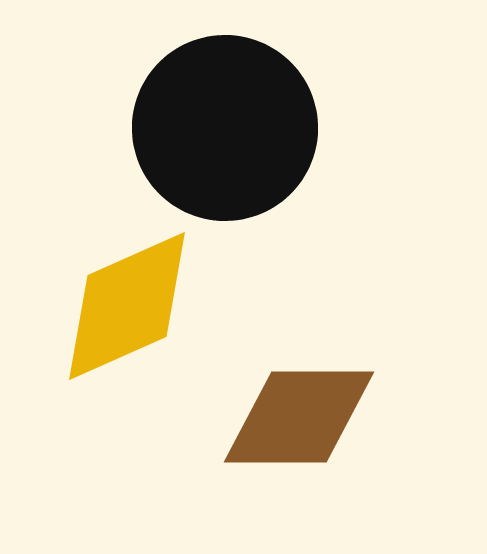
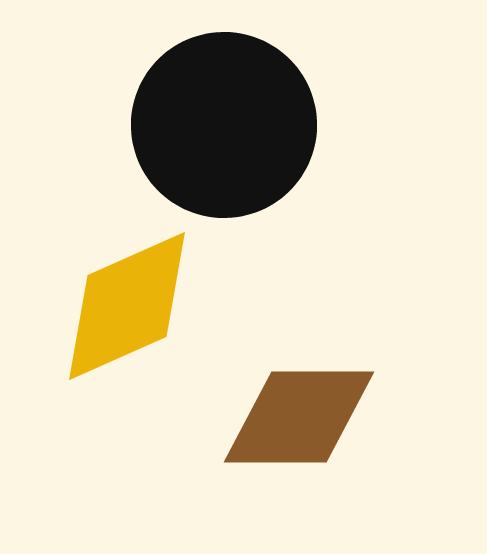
black circle: moved 1 px left, 3 px up
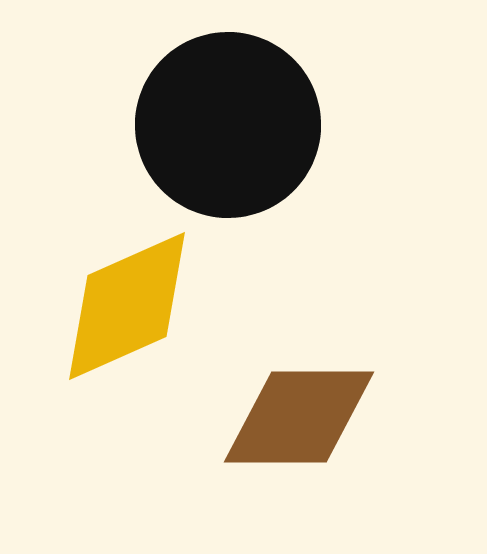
black circle: moved 4 px right
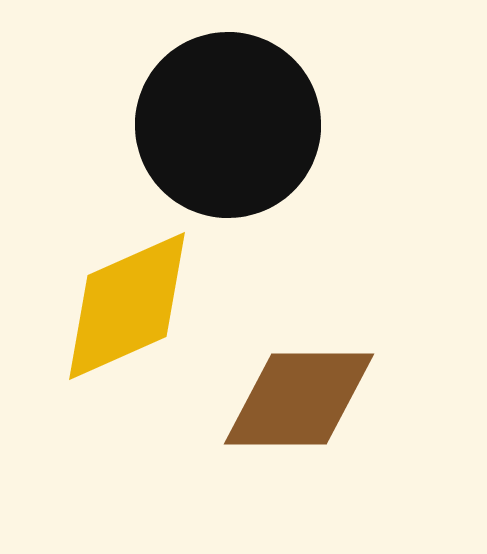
brown diamond: moved 18 px up
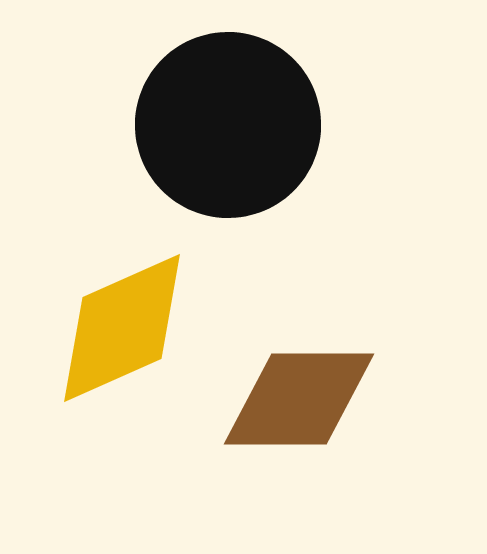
yellow diamond: moved 5 px left, 22 px down
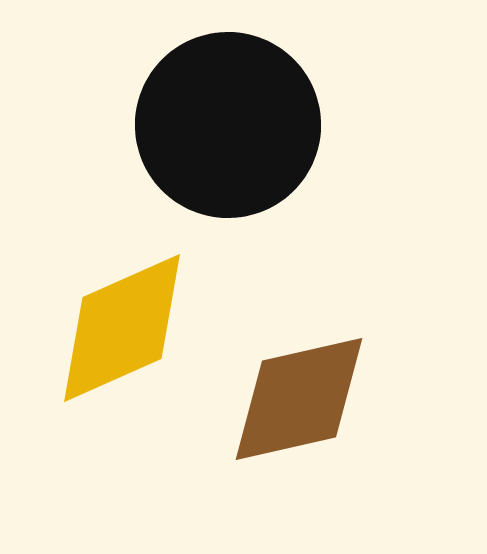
brown diamond: rotated 13 degrees counterclockwise
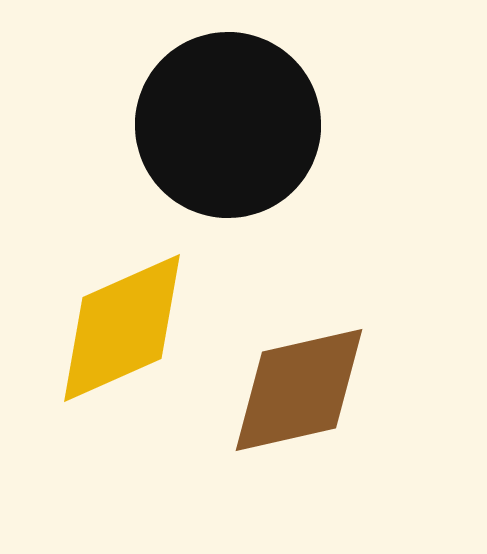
brown diamond: moved 9 px up
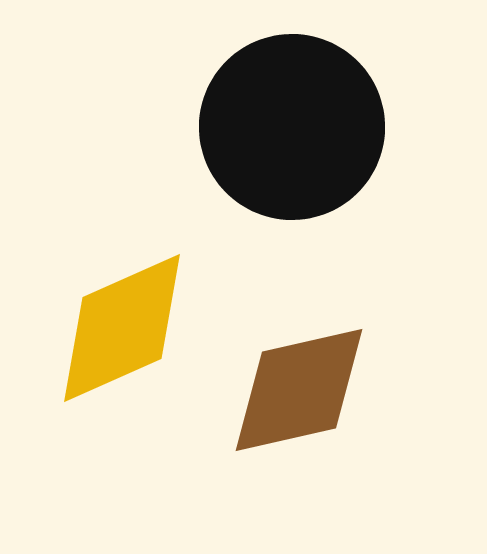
black circle: moved 64 px right, 2 px down
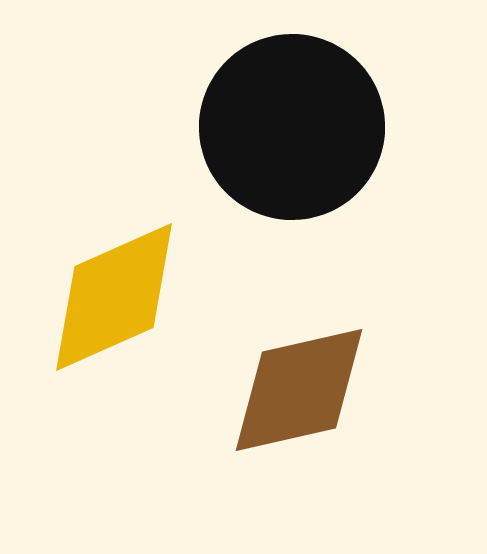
yellow diamond: moved 8 px left, 31 px up
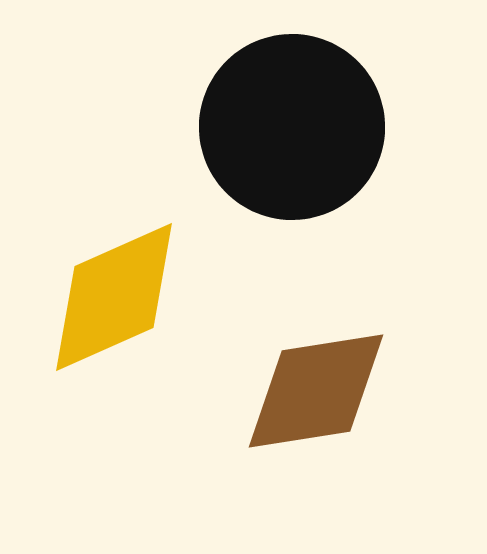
brown diamond: moved 17 px right, 1 px down; rotated 4 degrees clockwise
